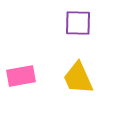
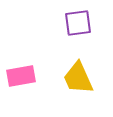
purple square: rotated 8 degrees counterclockwise
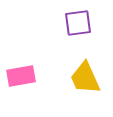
yellow trapezoid: moved 7 px right
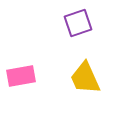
purple square: rotated 12 degrees counterclockwise
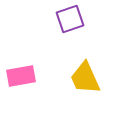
purple square: moved 8 px left, 4 px up
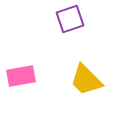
yellow trapezoid: moved 1 px right, 2 px down; rotated 21 degrees counterclockwise
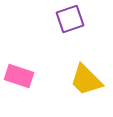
pink rectangle: moved 2 px left; rotated 28 degrees clockwise
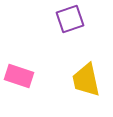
yellow trapezoid: rotated 33 degrees clockwise
